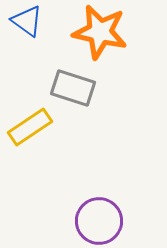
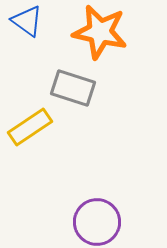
purple circle: moved 2 px left, 1 px down
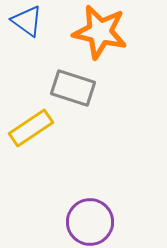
yellow rectangle: moved 1 px right, 1 px down
purple circle: moved 7 px left
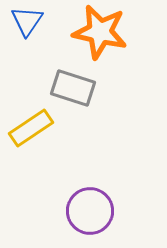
blue triangle: rotated 28 degrees clockwise
purple circle: moved 11 px up
